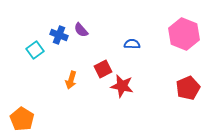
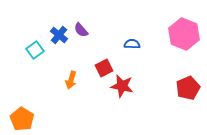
blue cross: rotated 18 degrees clockwise
red square: moved 1 px right, 1 px up
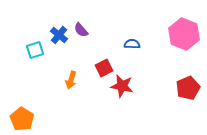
cyan square: rotated 18 degrees clockwise
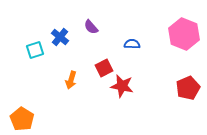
purple semicircle: moved 10 px right, 3 px up
blue cross: moved 1 px right, 2 px down
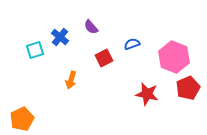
pink hexagon: moved 10 px left, 23 px down
blue semicircle: rotated 21 degrees counterclockwise
red square: moved 10 px up
red star: moved 25 px right, 8 px down
orange pentagon: rotated 15 degrees clockwise
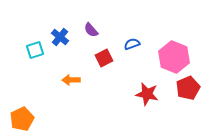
purple semicircle: moved 3 px down
orange arrow: rotated 72 degrees clockwise
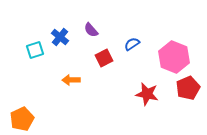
blue semicircle: rotated 14 degrees counterclockwise
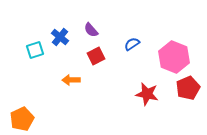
red square: moved 8 px left, 2 px up
